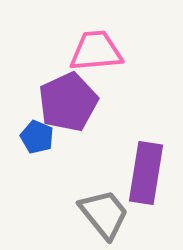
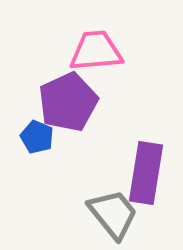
gray trapezoid: moved 9 px right
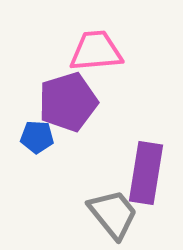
purple pentagon: rotated 8 degrees clockwise
blue pentagon: rotated 20 degrees counterclockwise
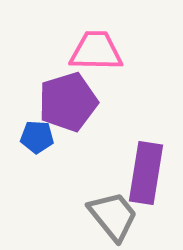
pink trapezoid: rotated 6 degrees clockwise
gray trapezoid: moved 2 px down
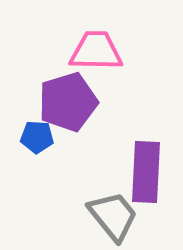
purple rectangle: moved 1 px up; rotated 6 degrees counterclockwise
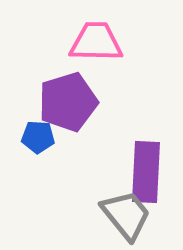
pink trapezoid: moved 9 px up
blue pentagon: moved 1 px right
gray trapezoid: moved 13 px right, 1 px up
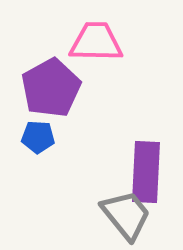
purple pentagon: moved 17 px left, 14 px up; rotated 12 degrees counterclockwise
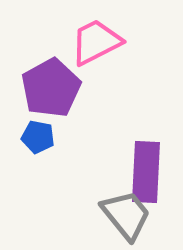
pink trapezoid: rotated 28 degrees counterclockwise
blue pentagon: rotated 8 degrees clockwise
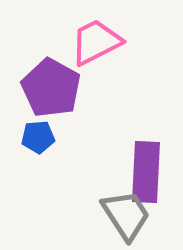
purple pentagon: rotated 14 degrees counterclockwise
blue pentagon: rotated 16 degrees counterclockwise
gray trapezoid: rotated 6 degrees clockwise
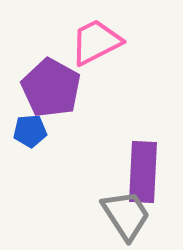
blue pentagon: moved 8 px left, 6 px up
purple rectangle: moved 3 px left
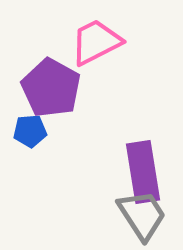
purple rectangle: rotated 12 degrees counterclockwise
gray trapezoid: moved 16 px right
